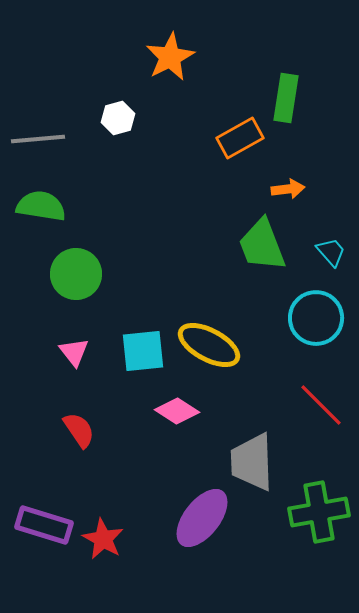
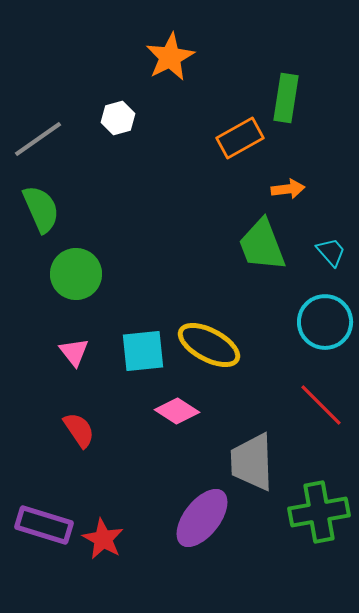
gray line: rotated 30 degrees counterclockwise
green semicircle: moved 3 px down; rotated 57 degrees clockwise
cyan circle: moved 9 px right, 4 px down
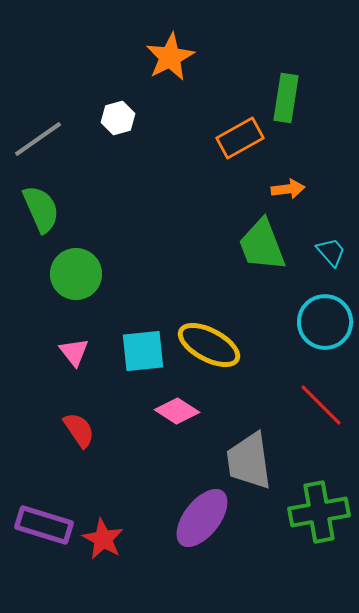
gray trapezoid: moved 3 px left, 1 px up; rotated 6 degrees counterclockwise
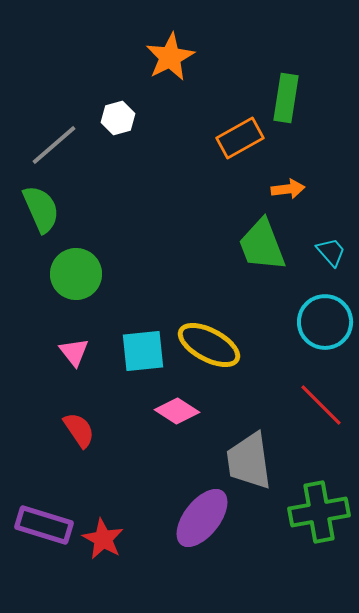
gray line: moved 16 px right, 6 px down; rotated 6 degrees counterclockwise
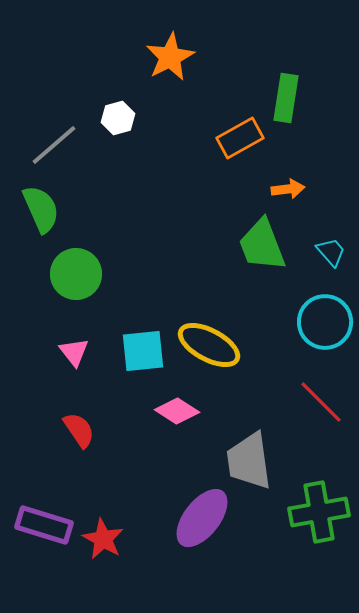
red line: moved 3 px up
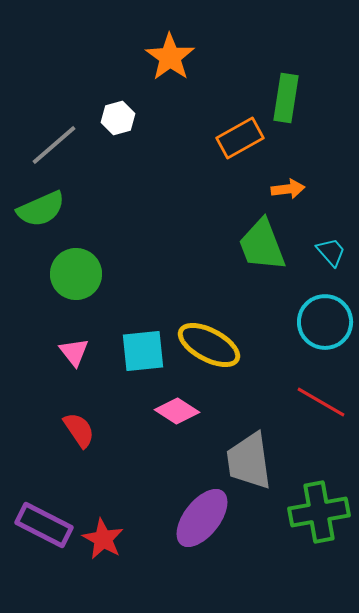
orange star: rotated 9 degrees counterclockwise
green semicircle: rotated 90 degrees clockwise
red line: rotated 15 degrees counterclockwise
purple rectangle: rotated 10 degrees clockwise
